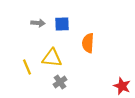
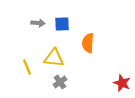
yellow triangle: moved 2 px right
red star: moved 3 px up
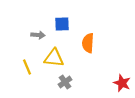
gray arrow: moved 12 px down
gray cross: moved 5 px right
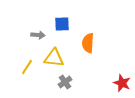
yellow line: rotated 56 degrees clockwise
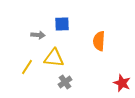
orange semicircle: moved 11 px right, 2 px up
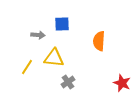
gray cross: moved 3 px right
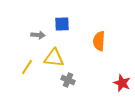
gray cross: moved 2 px up; rotated 32 degrees counterclockwise
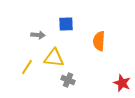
blue square: moved 4 px right
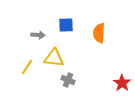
blue square: moved 1 px down
orange semicircle: moved 8 px up
red star: rotated 12 degrees clockwise
